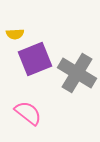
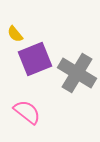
yellow semicircle: rotated 54 degrees clockwise
pink semicircle: moved 1 px left, 1 px up
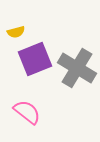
yellow semicircle: moved 1 px right, 2 px up; rotated 66 degrees counterclockwise
gray cross: moved 5 px up
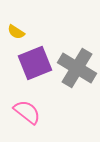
yellow semicircle: rotated 48 degrees clockwise
purple square: moved 4 px down
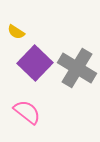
purple square: rotated 24 degrees counterclockwise
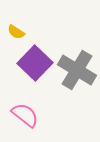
gray cross: moved 2 px down
pink semicircle: moved 2 px left, 3 px down
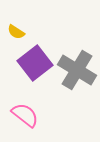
purple square: rotated 8 degrees clockwise
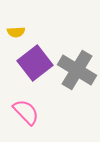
yellow semicircle: rotated 36 degrees counterclockwise
pink semicircle: moved 1 px right, 3 px up; rotated 8 degrees clockwise
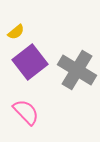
yellow semicircle: rotated 36 degrees counterclockwise
purple square: moved 5 px left, 1 px up
